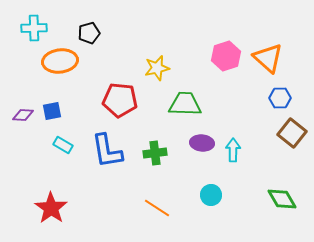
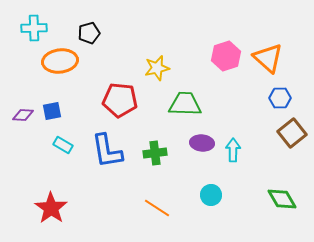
brown square: rotated 12 degrees clockwise
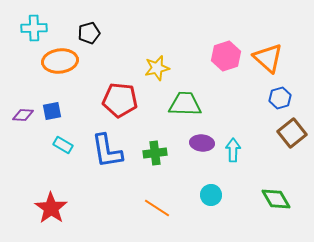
blue hexagon: rotated 15 degrees counterclockwise
green diamond: moved 6 px left
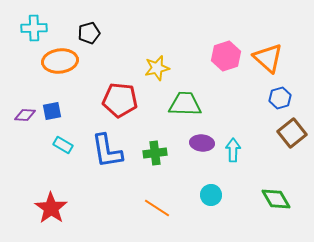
purple diamond: moved 2 px right
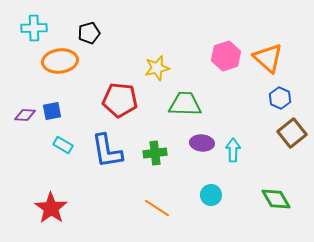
blue hexagon: rotated 20 degrees counterclockwise
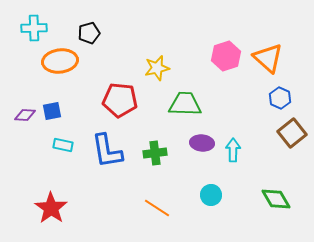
cyan rectangle: rotated 18 degrees counterclockwise
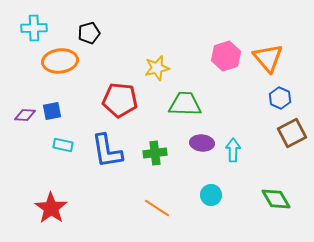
orange triangle: rotated 8 degrees clockwise
brown square: rotated 12 degrees clockwise
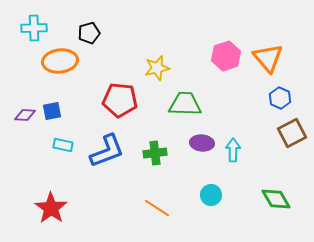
blue L-shape: rotated 102 degrees counterclockwise
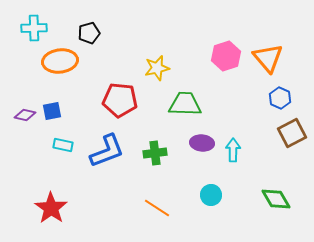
purple diamond: rotated 10 degrees clockwise
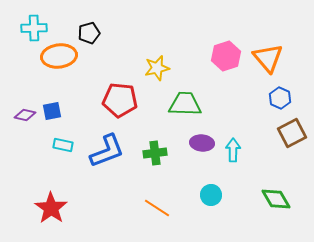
orange ellipse: moved 1 px left, 5 px up
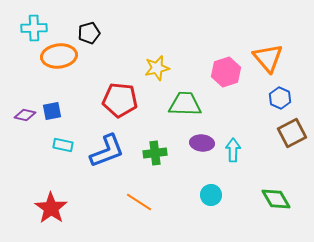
pink hexagon: moved 16 px down
orange line: moved 18 px left, 6 px up
